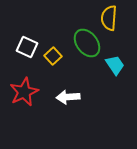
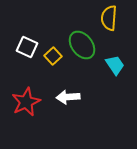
green ellipse: moved 5 px left, 2 px down
red star: moved 2 px right, 10 px down
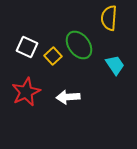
green ellipse: moved 3 px left
red star: moved 10 px up
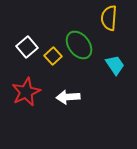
white square: rotated 25 degrees clockwise
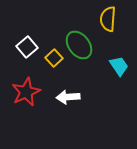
yellow semicircle: moved 1 px left, 1 px down
yellow square: moved 1 px right, 2 px down
cyan trapezoid: moved 4 px right, 1 px down
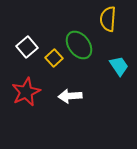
white arrow: moved 2 px right, 1 px up
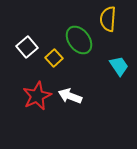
green ellipse: moved 5 px up
red star: moved 11 px right, 4 px down
white arrow: rotated 25 degrees clockwise
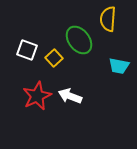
white square: moved 3 px down; rotated 30 degrees counterclockwise
cyan trapezoid: rotated 135 degrees clockwise
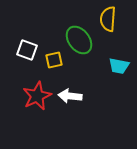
yellow square: moved 2 px down; rotated 30 degrees clockwise
white arrow: rotated 15 degrees counterclockwise
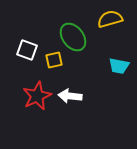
yellow semicircle: moved 2 px right; rotated 70 degrees clockwise
green ellipse: moved 6 px left, 3 px up
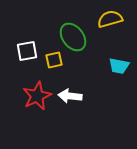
white square: moved 1 px down; rotated 30 degrees counterclockwise
